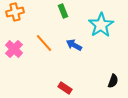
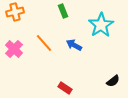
black semicircle: rotated 32 degrees clockwise
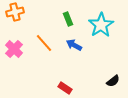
green rectangle: moved 5 px right, 8 px down
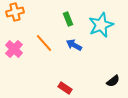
cyan star: rotated 10 degrees clockwise
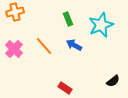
orange line: moved 3 px down
